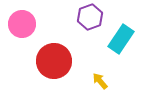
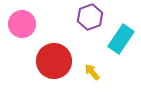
yellow arrow: moved 8 px left, 9 px up
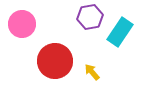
purple hexagon: rotated 10 degrees clockwise
cyan rectangle: moved 1 px left, 7 px up
red circle: moved 1 px right
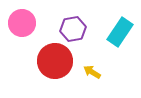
purple hexagon: moved 17 px left, 12 px down
pink circle: moved 1 px up
yellow arrow: rotated 18 degrees counterclockwise
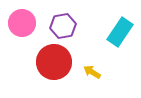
purple hexagon: moved 10 px left, 3 px up
red circle: moved 1 px left, 1 px down
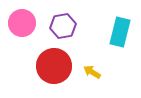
cyan rectangle: rotated 20 degrees counterclockwise
red circle: moved 4 px down
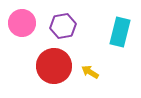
yellow arrow: moved 2 px left
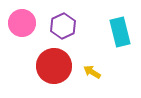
purple hexagon: rotated 15 degrees counterclockwise
cyan rectangle: rotated 28 degrees counterclockwise
yellow arrow: moved 2 px right
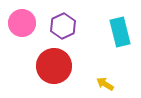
yellow arrow: moved 13 px right, 12 px down
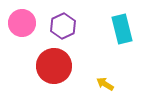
cyan rectangle: moved 2 px right, 3 px up
